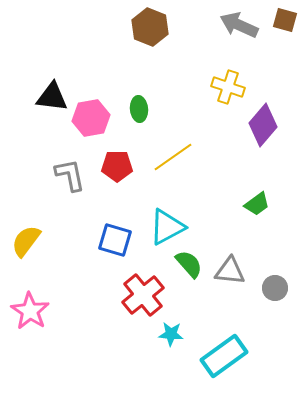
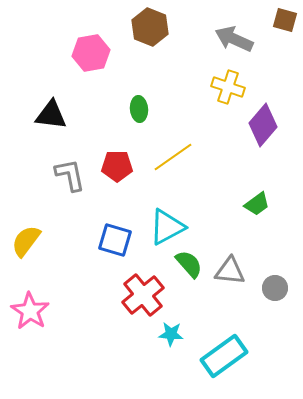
gray arrow: moved 5 px left, 14 px down
black triangle: moved 1 px left, 18 px down
pink hexagon: moved 65 px up
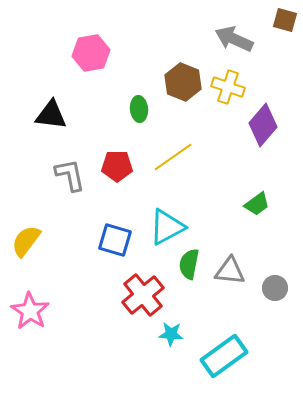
brown hexagon: moved 33 px right, 55 px down
green semicircle: rotated 128 degrees counterclockwise
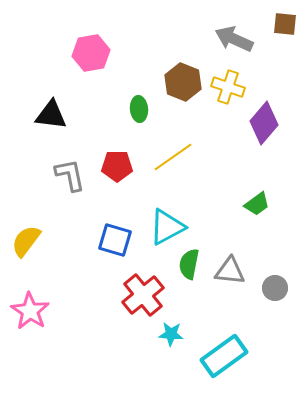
brown square: moved 4 px down; rotated 10 degrees counterclockwise
purple diamond: moved 1 px right, 2 px up
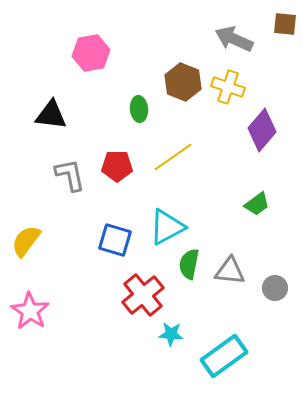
purple diamond: moved 2 px left, 7 px down
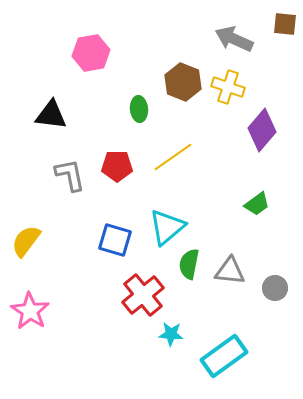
cyan triangle: rotated 12 degrees counterclockwise
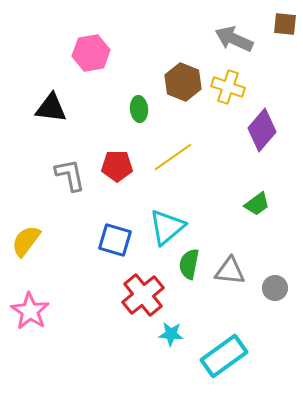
black triangle: moved 7 px up
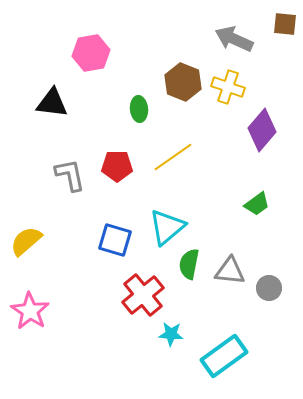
black triangle: moved 1 px right, 5 px up
yellow semicircle: rotated 12 degrees clockwise
gray circle: moved 6 px left
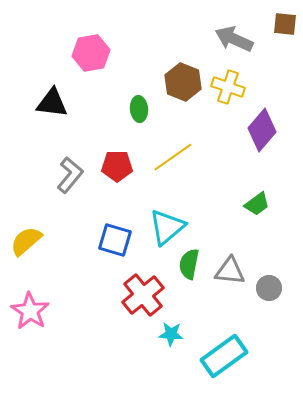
gray L-shape: rotated 51 degrees clockwise
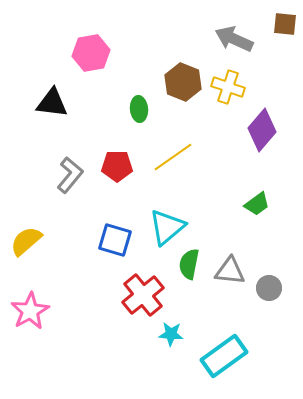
pink star: rotated 9 degrees clockwise
